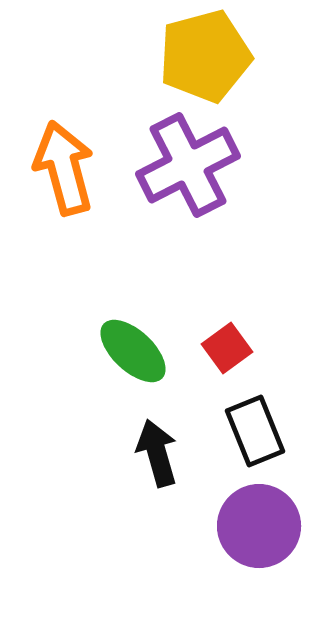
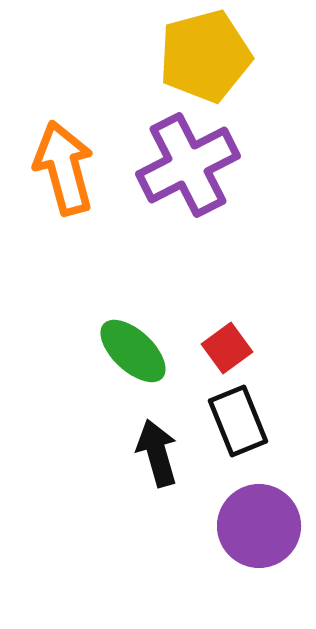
black rectangle: moved 17 px left, 10 px up
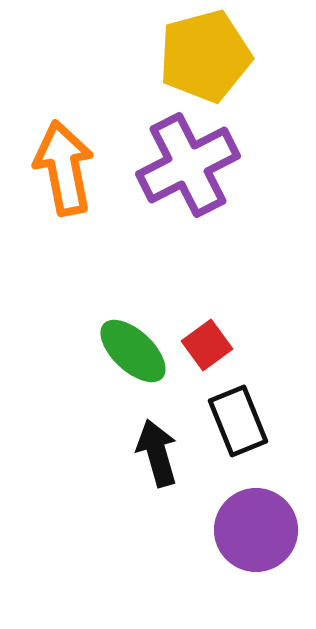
orange arrow: rotated 4 degrees clockwise
red square: moved 20 px left, 3 px up
purple circle: moved 3 px left, 4 px down
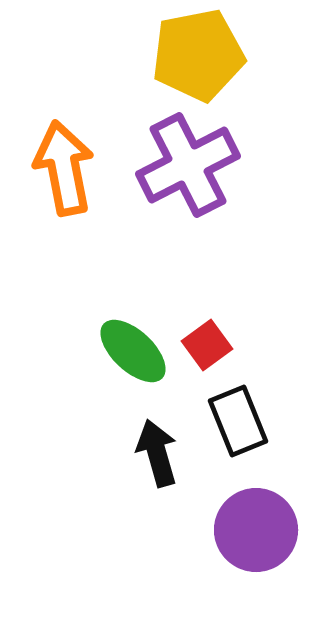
yellow pentagon: moved 7 px left, 1 px up; rotated 4 degrees clockwise
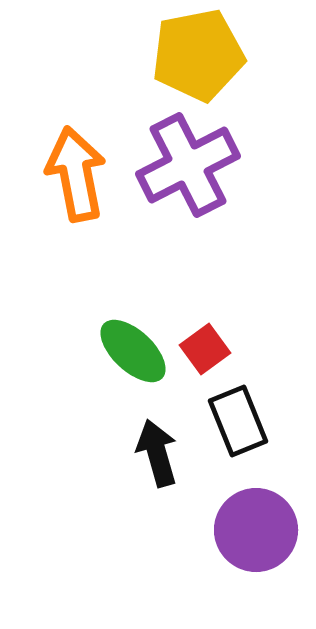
orange arrow: moved 12 px right, 6 px down
red square: moved 2 px left, 4 px down
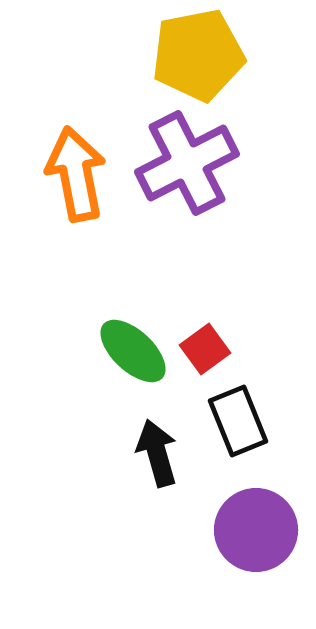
purple cross: moved 1 px left, 2 px up
